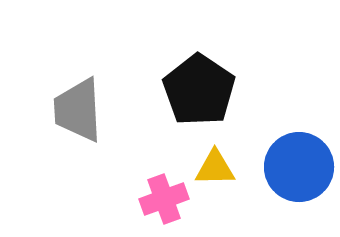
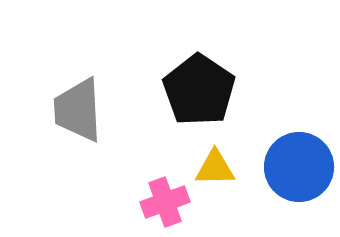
pink cross: moved 1 px right, 3 px down
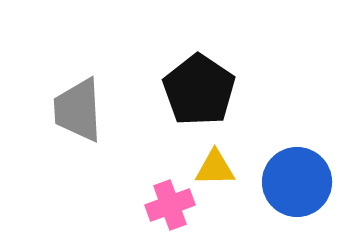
blue circle: moved 2 px left, 15 px down
pink cross: moved 5 px right, 3 px down
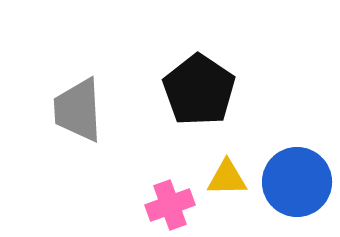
yellow triangle: moved 12 px right, 10 px down
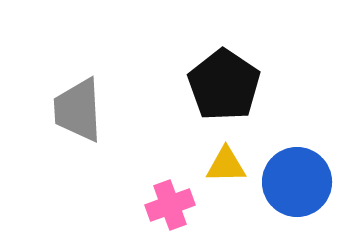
black pentagon: moved 25 px right, 5 px up
yellow triangle: moved 1 px left, 13 px up
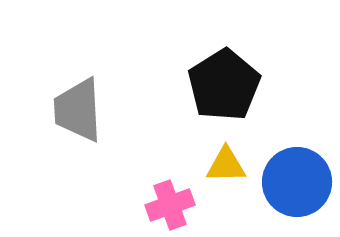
black pentagon: rotated 6 degrees clockwise
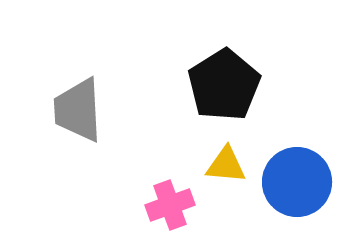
yellow triangle: rotated 6 degrees clockwise
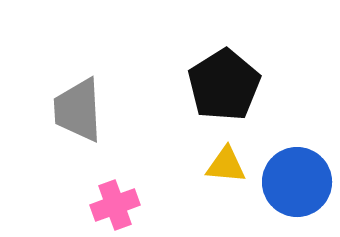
pink cross: moved 55 px left
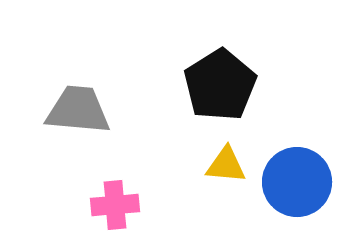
black pentagon: moved 4 px left
gray trapezoid: rotated 98 degrees clockwise
pink cross: rotated 15 degrees clockwise
